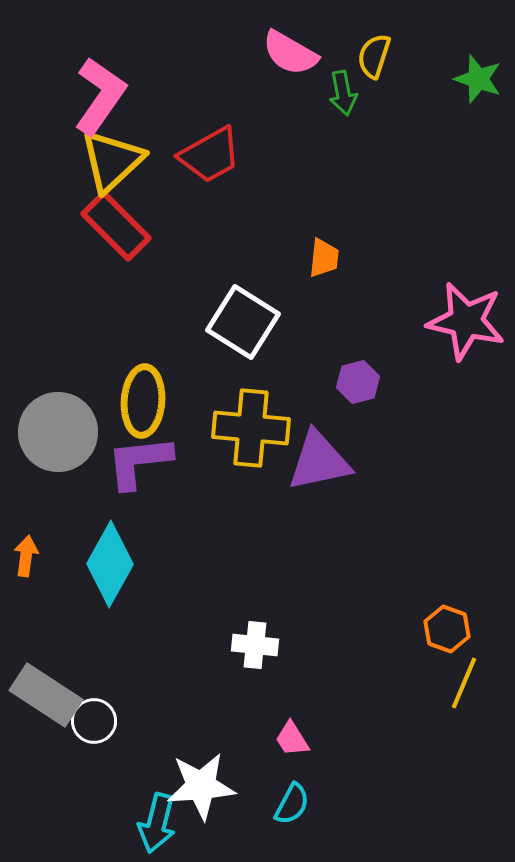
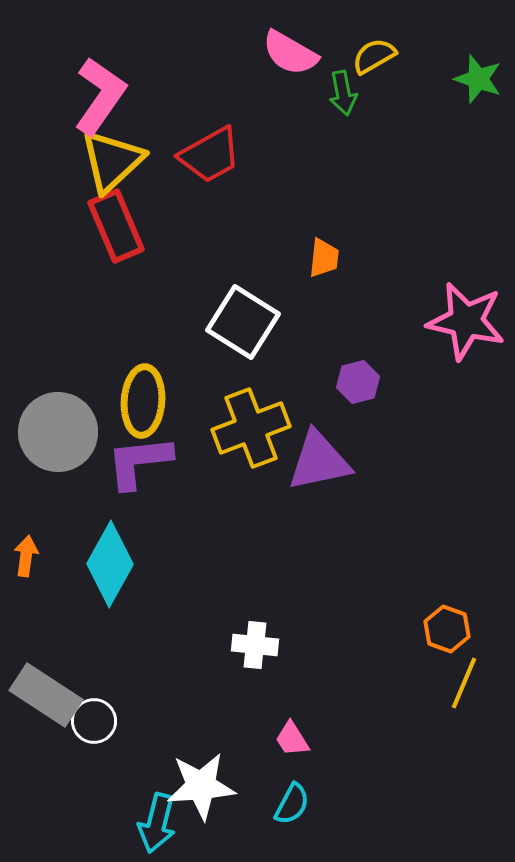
yellow semicircle: rotated 42 degrees clockwise
red rectangle: rotated 22 degrees clockwise
yellow cross: rotated 26 degrees counterclockwise
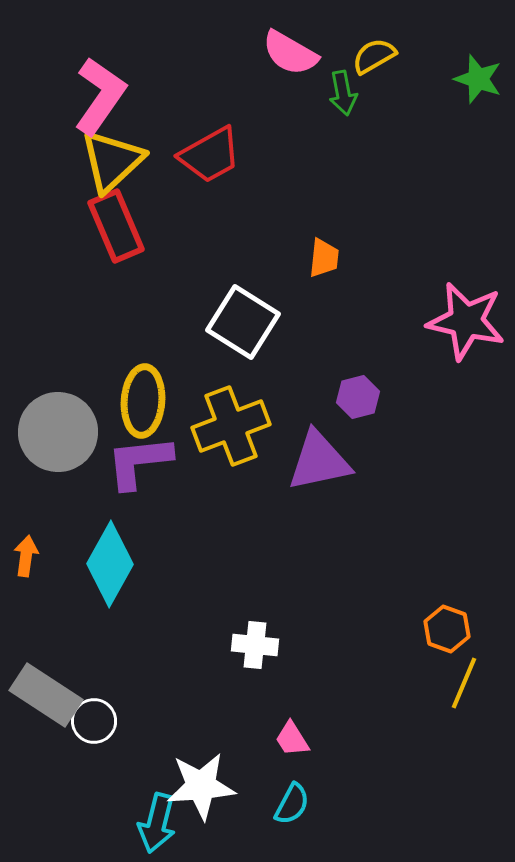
purple hexagon: moved 15 px down
yellow cross: moved 20 px left, 2 px up
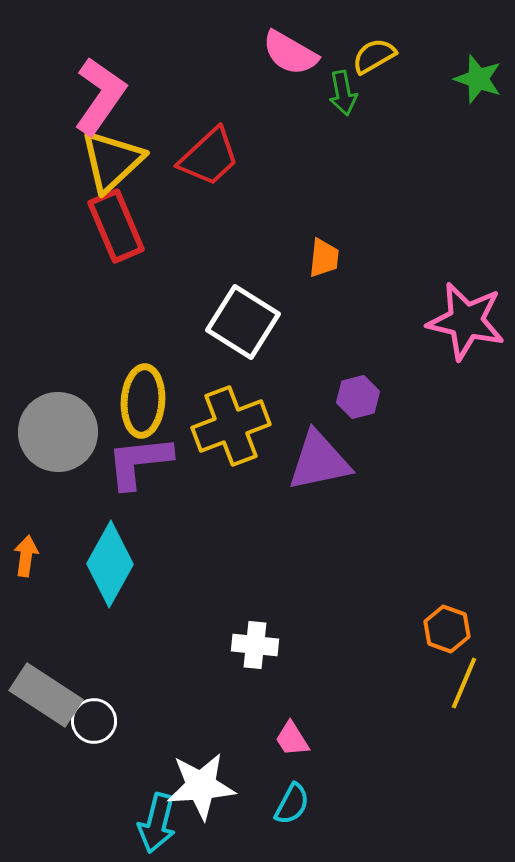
red trapezoid: moved 1 px left, 2 px down; rotated 14 degrees counterclockwise
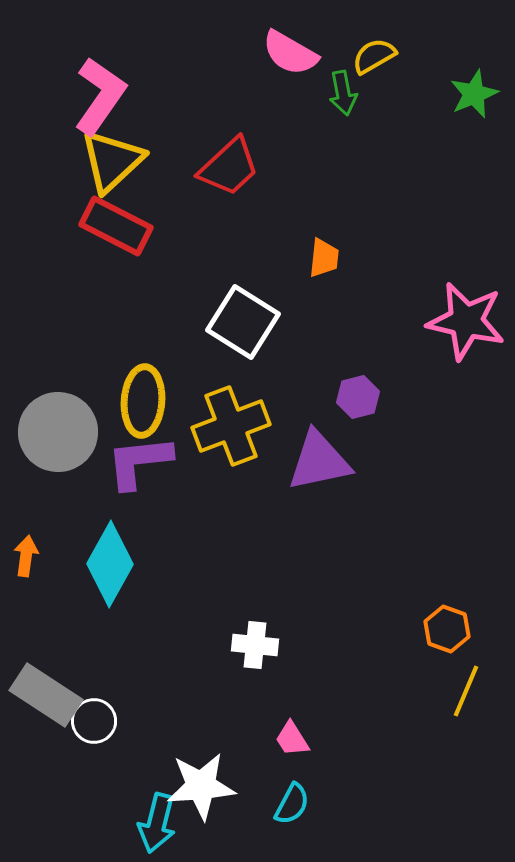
green star: moved 4 px left, 15 px down; rotated 30 degrees clockwise
red trapezoid: moved 20 px right, 10 px down
red rectangle: rotated 40 degrees counterclockwise
yellow line: moved 2 px right, 8 px down
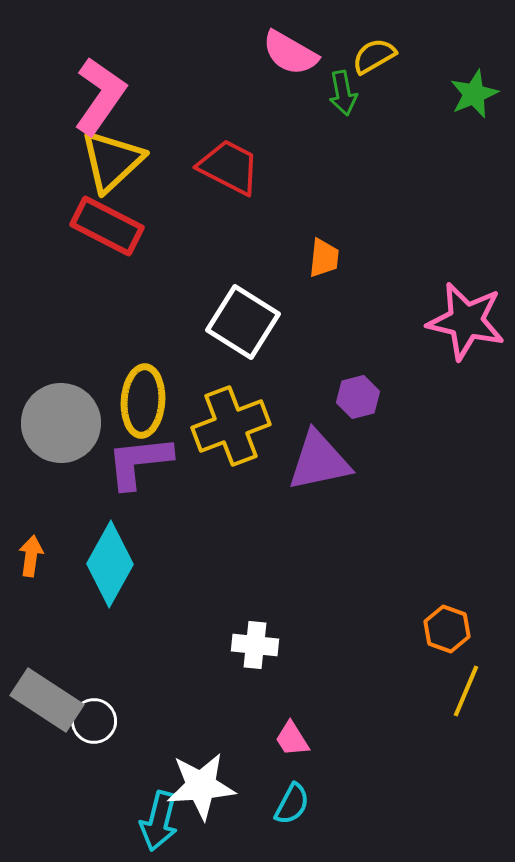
red trapezoid: rotated 110 degrees counterclockwise
red rectangle: moved 9 px left
gray circle: moved 3 px right, 9 px up
orange arrow: moved 5 px right
gray rectangle: moved 1 px right, 5 px down
cyan arrow: moved 2 px right, 2 px up
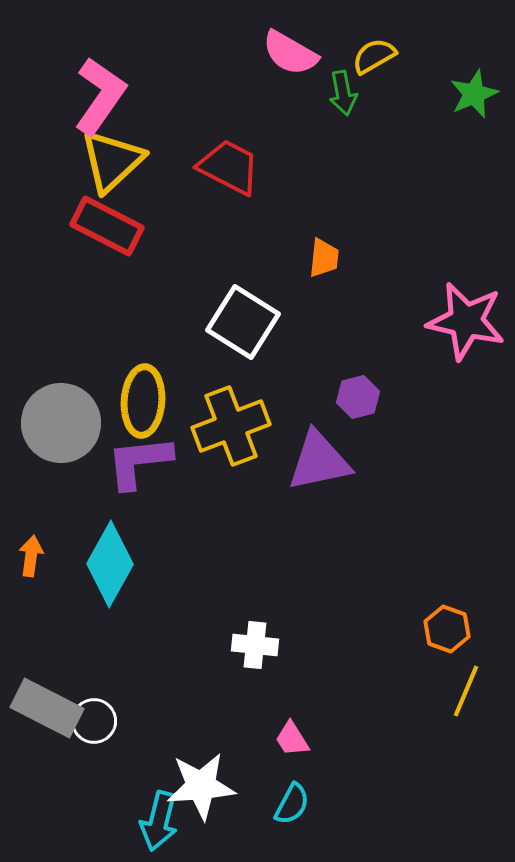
gray rectangle: moved 8 px down; rotated 6 degrees counterclockwise
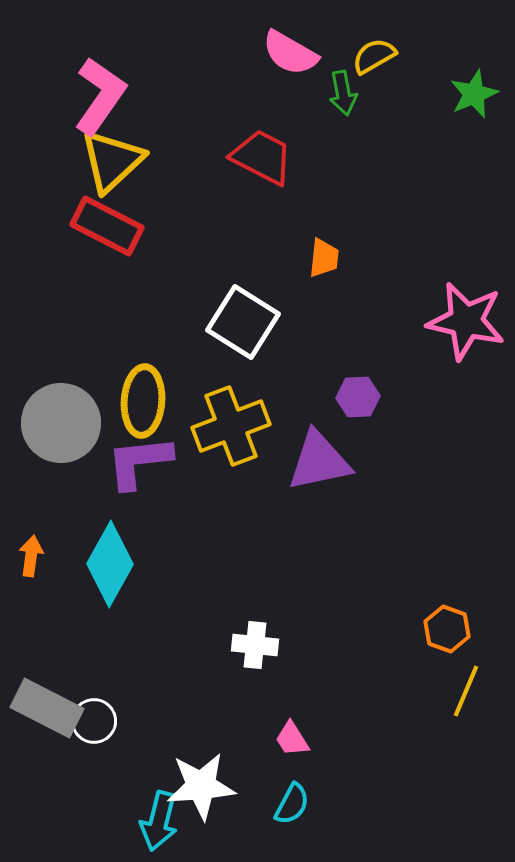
red trapezoid: moved 33 px right, 10 px up
purple hexagon: rotated 12 degrees clockwise
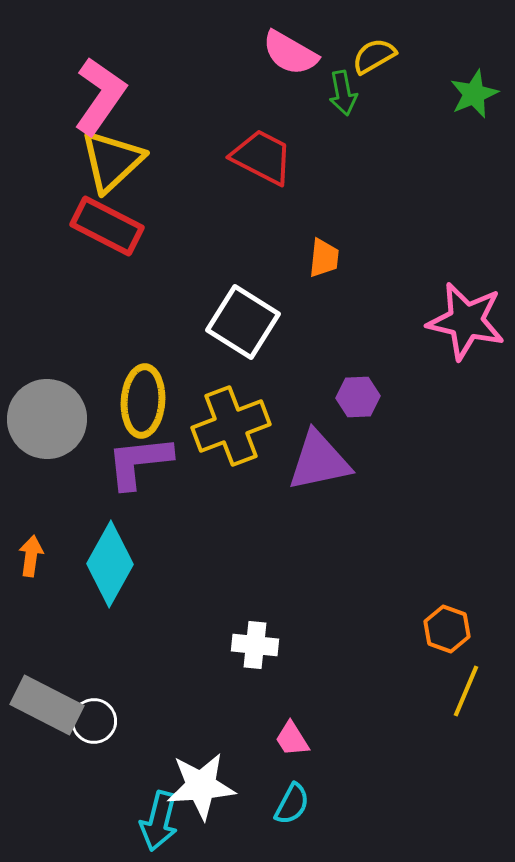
gray circle: moved 14 px left, 4 px up
gray rectangle: moved 3 px up
